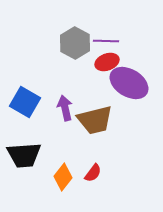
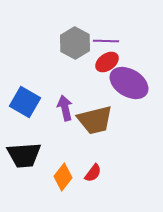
red ellipse: rotated 15 degrees counterclockwise
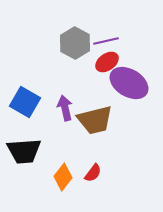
purple line: rotated 15 degrees counterclockwise
black trapezoid: moved 4 px up
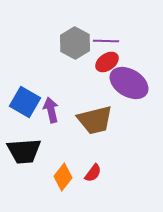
purple line: rotated 15 degrees clockwise
purple arrow: moved 14 px left, 2 px down
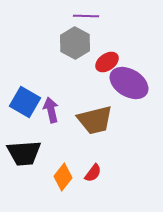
purple line: moved 20 px left, 25 px up
black trapezoid: moved 2 px down
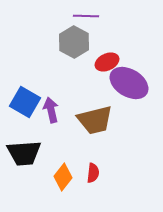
gray hexagon: moved 1 px left, 1 px up
red ellipse: rotated 10 degrees clockwise
red semicircle: rotated 30 degrees counterclockwise
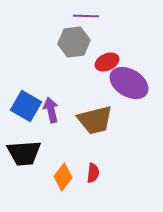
gray hexagon: rotated 24 degrees clockwise
blue square: moved 1 px right, 4 px down
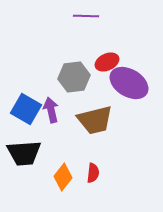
gray hexagon: moved 35 px down
blue square: moved 3 px down
